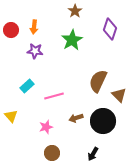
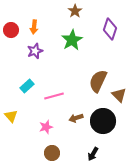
purple star: rotated 28 degrees counterclockwise
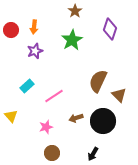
pink line: rotated 18 degrees counterclockwise
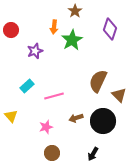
orange arrow: moved 20 px right
pink line: rotated 18 degrees clockwise
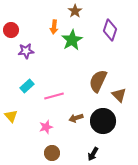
purple diamond: moved 1 px down
purple star: moved 9 px left; rotated 14 degrees clockwise
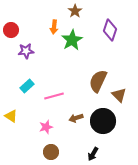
yellow triangle: rotated 16 degrees counterclockwise
brown circle: moved 1 px left, 1 px up
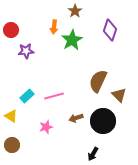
cyan rectangle: moved 10 px down
brown circle: moved 39 px left, 7 px up
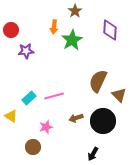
purple diamond: rotated 15 degrees counterclockwise
cyan rectangle: moved 2 px right, 2 px down
brown circle: moved 21 px right, 2 px down
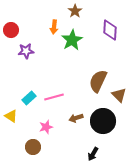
pink line: moved 1 px down
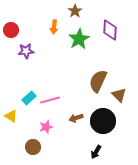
green star: moved 7 px right, 1 px up
pink line: moved 4 px left, 3 px down
black arrow: moved 3 px right, 2 px up
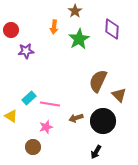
purple diamond: moved 2 px right, 1 px up
pink line: moved 4 px down; rotated 24 degrees clockwise
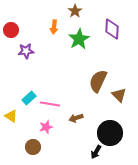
black circle: moved 7 px right, 12 px down
